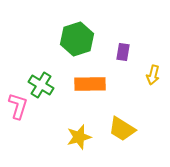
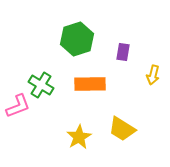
pink L-shape: rotated 52 degrees clockwise
yellow star: rotated 15 degrees counterclockwise
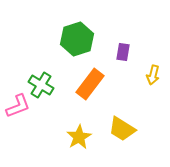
orange rectangle: rotated 52 degrees counterclockwise
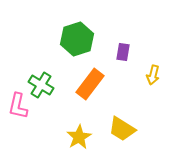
pink L-shape: rotated 124 degrees clockwise
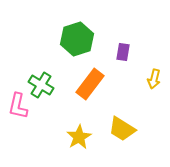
yellow arrow: moved 1 px right, 4 px down
